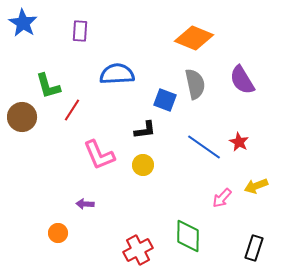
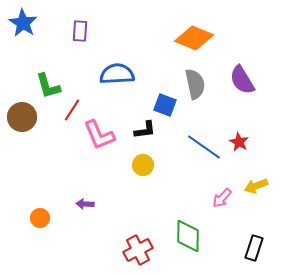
blue square: moved 5 px down
pink L-shape: moved 20 px up
orange circle: moved 18 px left, 15 px up
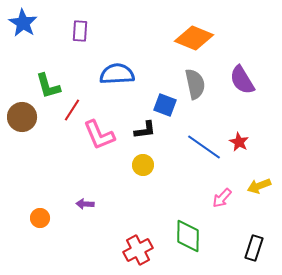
yellow arrow: moved 3 px right
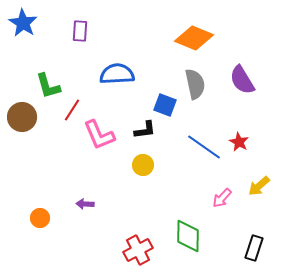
yellow arrow: rotated 20 degrees counterclockwise
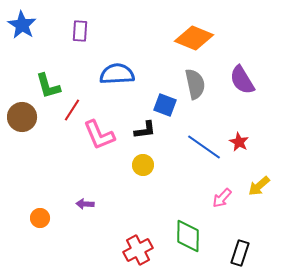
blue star: moved 1 px left, 2 px down
black rectangle: moved 14 px left, 5 px down
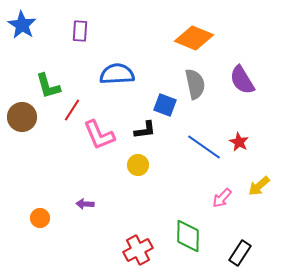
yellow circle: moved 5 px left
black rectangle: rotated 15 degrees clockwise
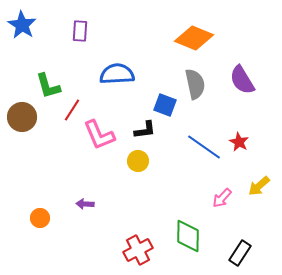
yellow circle: moved 4 px up
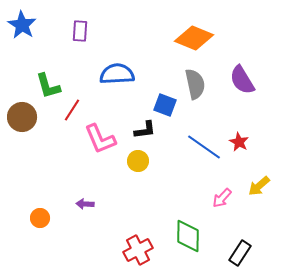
pink L-shape: moved 1 px right, 4 px down
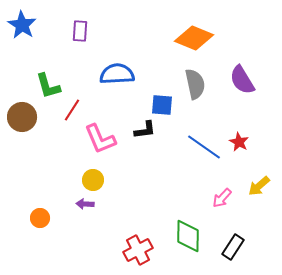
blue square: moved 3 px left; rotated 15 degrees counterclockwise
yellow circle: moved 45 px left, 19 px down
black rectangle: moved 7 px left, 6 px up
